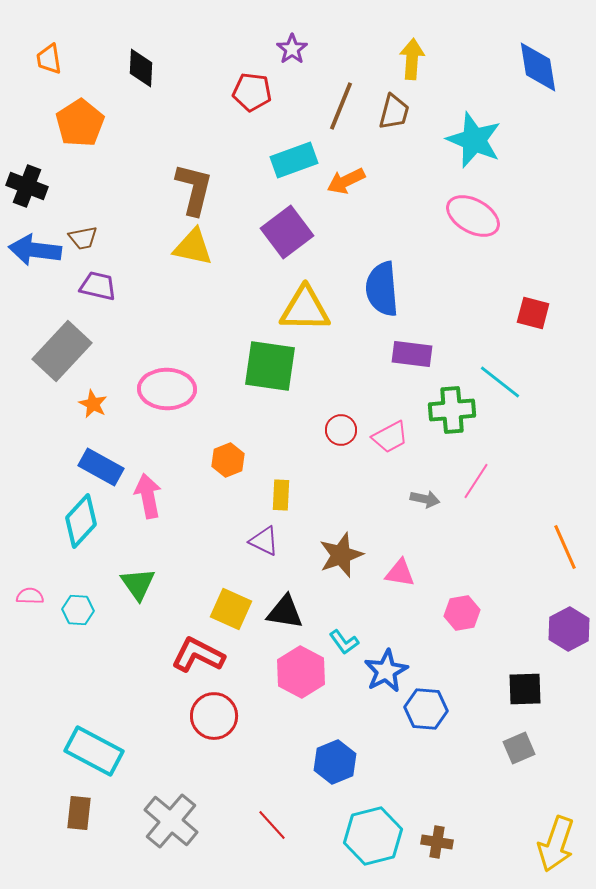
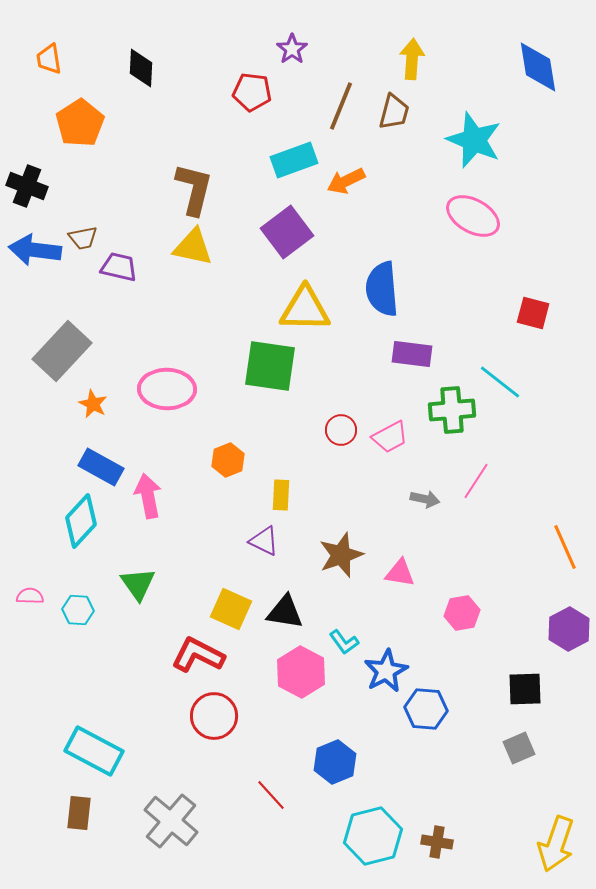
purple trapezoid at (98, 286): moved 21 px right, 19 px up
red line at (272, 825): moved 1 px left, 30 px up
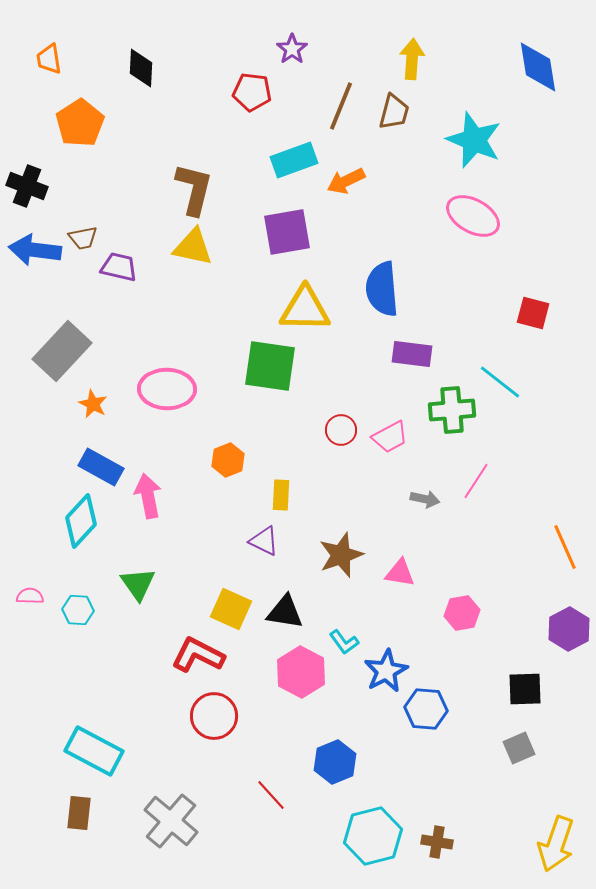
purple square at (287, 232): rotated 27 degrees clockwise
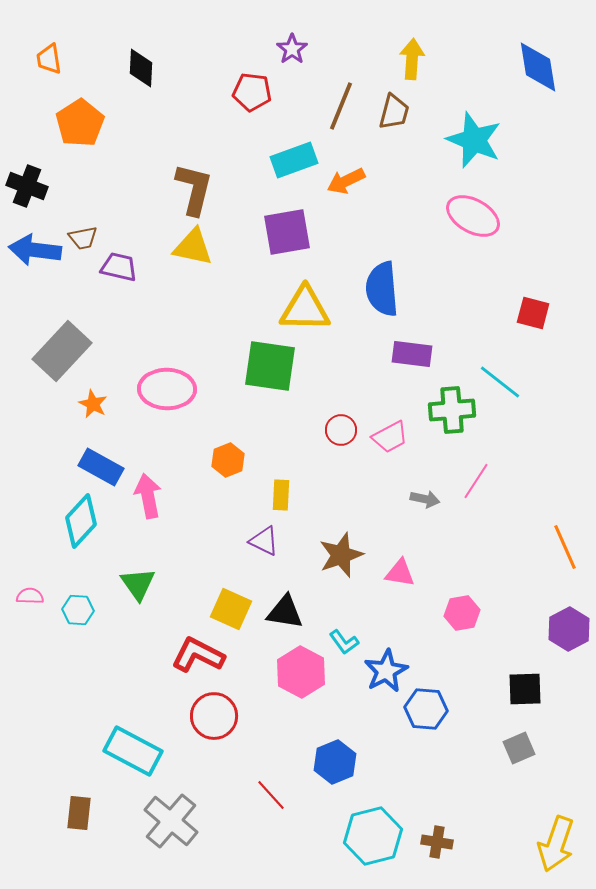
cyan rectangle at (94, 751): moved 39 px right
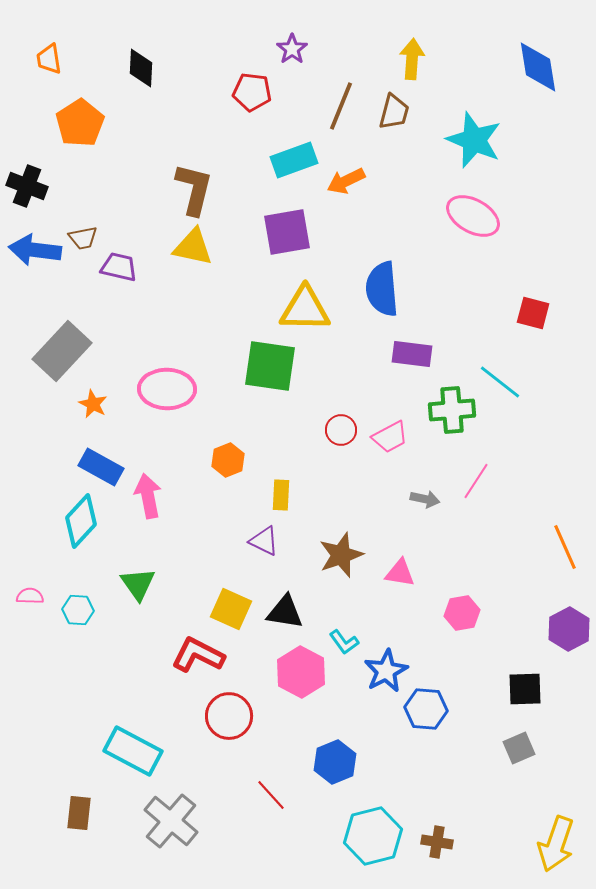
red circle at (214, 716): moved 15 px right
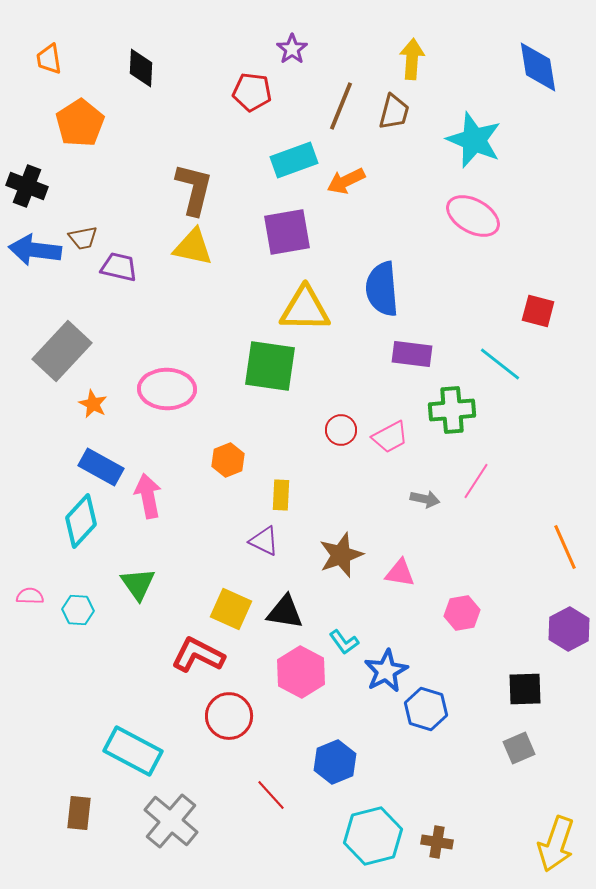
red square at (533, 313): moved 5 px right, 2 px up
cyan line at (500, 382): moved 18 px up
blue hexagon at (426, 709): rotated 12 degrees clockwise
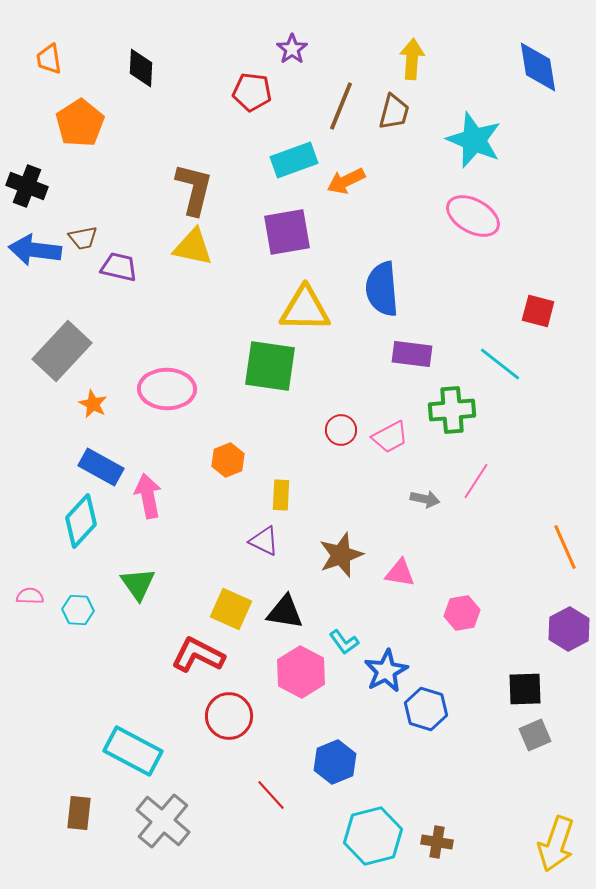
gray square at (519, 748): moved 16 px right, 13 px up
gray cross at (171, 821): moved 8 px left
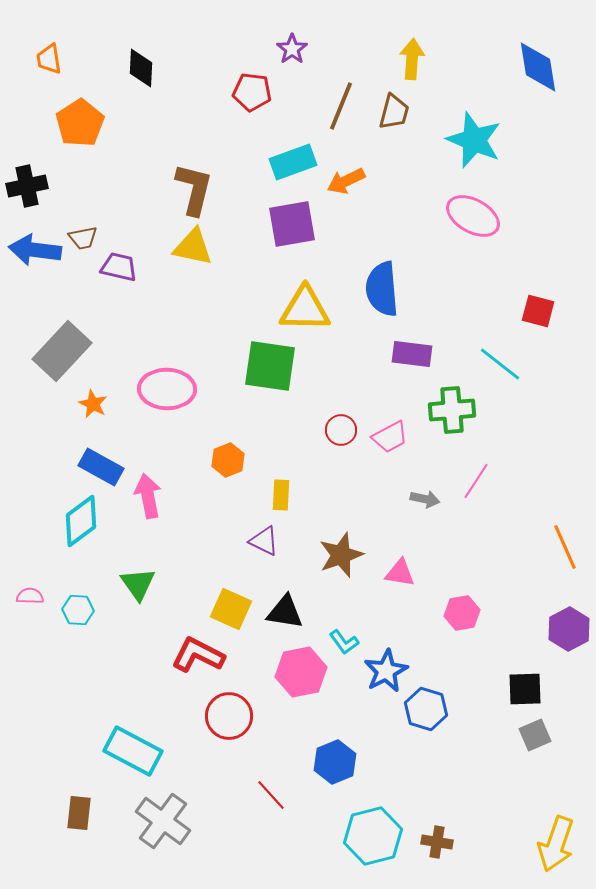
cyan rectangle at (294, 160): moved 1 px left, 2 px down
black cross at (27, 186): rotated 33 degrees counterclockwise
purple square at (287, 232): moved 5 px right, 8 px up
cyan diamond at (81, 521): rotated 10 degrees clockwise
pink hexagon at (301, 672): rotated 21 degrees clockwise
gray cross at (163, 821): rotated 4 degrees counterclockwise
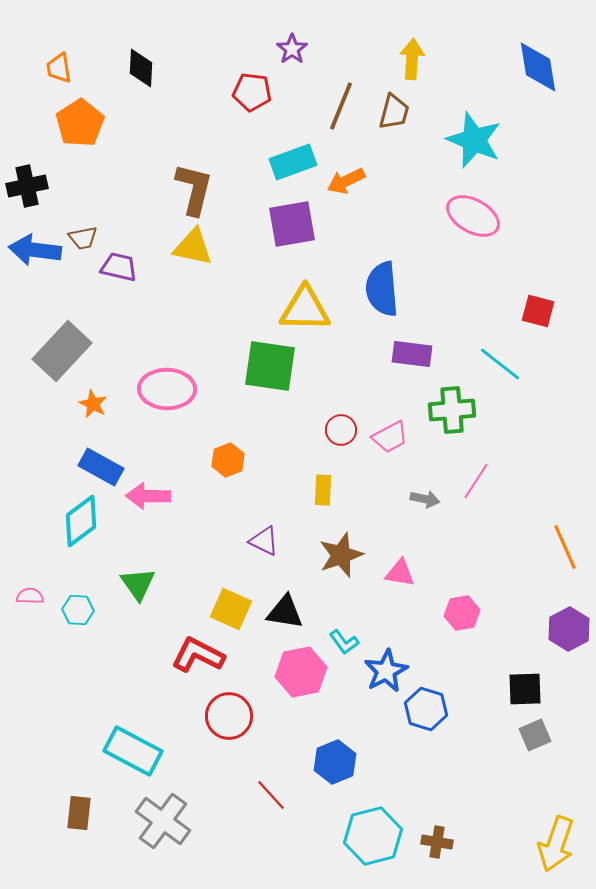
orange trapezoid at (49, 59): moved 10 px right, 9 px down
yellow rectangle at (281, 495): moved 42 px right, 5 px up
pink arrow at (148, 496): rotated 78 degrees counterclockwise
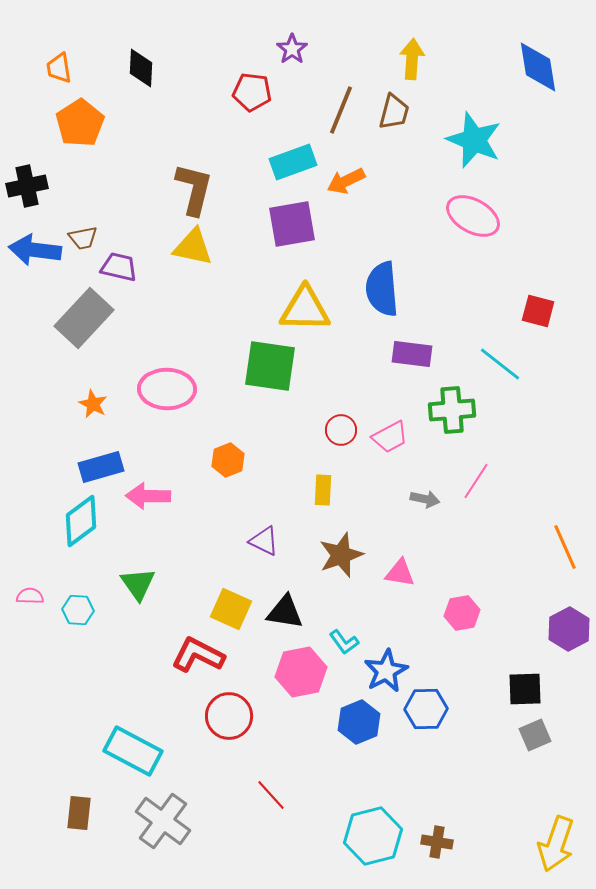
brown line at (341, 106): moved 4 px down
gray rectangle at (62, 351): moved 22 px right, 33 px up
blue rectangle at (101, 467): rotated 45 degrees counterclockwise
blue hexagon at (426, 709): rotated 18 degrees counterclockwise
blue hexagon at (335, 762): moved 24 px right, 40 px up
